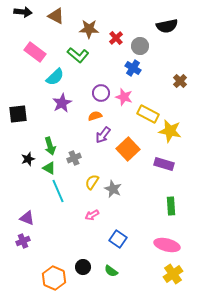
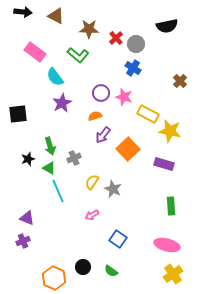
gray circle: moved 4 px left, 2 px up
cyan semicircle: rotated 96 degrees clockwise
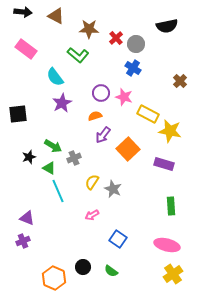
pink rectangle: moved 9 px left, 3 px up
green arrow: moved 3 px right; rotated 42 degrees counterclockwise
black star: moved 1 px right, 2 px up
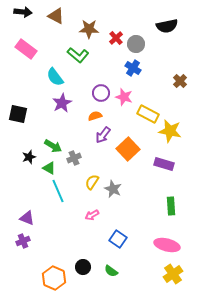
black square: rotated 18 degrees clockwise
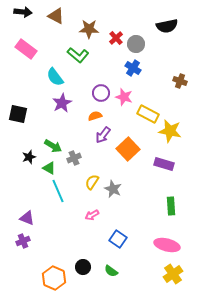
brown cross: rotated 24 degrees counterclockwise
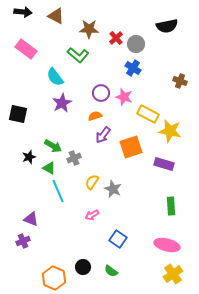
orange square: moved 3 px right, 2 px up; rotated 25 degrees clockwise
purple triangle: moved 4 px right, 1 px down
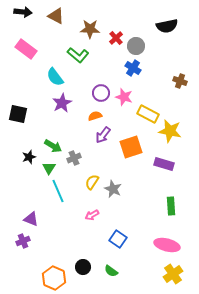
brown star: moved 1 px right
gray circle: moved 2 px down
green triangle: rotated 32 degrees clockwise
